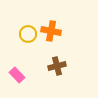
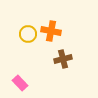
brown cross: moved 6 px right, 7 px up
pink rectangle: moved 3 px right, 8 px down
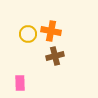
brown cross: moved 8 px left, 3 px up
pink rectangle: rotated 42 degrees clockwise
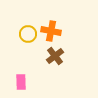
brown cross: rotated 24 degrees counterclockwise
pink rectangle: moved 1 px right, 1 px up
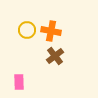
yellow circle: moved 1 px left, 4 px up
pink rectangle: moved 2 px left
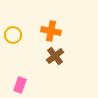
yellow circle: moved 14 px left, 5 px down
pink rectangle: moved 1 px right, 3 px down; rotated 21 degrees clockwise
